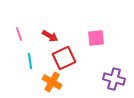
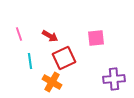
purple cross: rotated 20 degrees counterclockwise
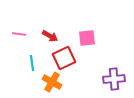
pink line: rotated 64 degrees counterclockwise
pink square: moved 9 px left
cyan line: moved 2 px right, 2 px down
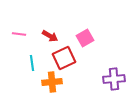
pink square: moved 2 px left; rotated 24 degrees counterclockwise
orange cross: rotated 36 degrees counterclockwise
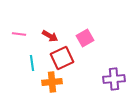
red square: moved 2 px left
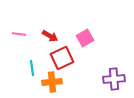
cyan line: moved 5 px down
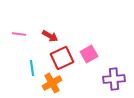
pink square: moved 4 px right, 16 px down
orange cross: moved 1 px down; rotated 24 degrees counterclockwise
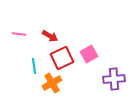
cyan line: moved 2 px right, 2 px up
